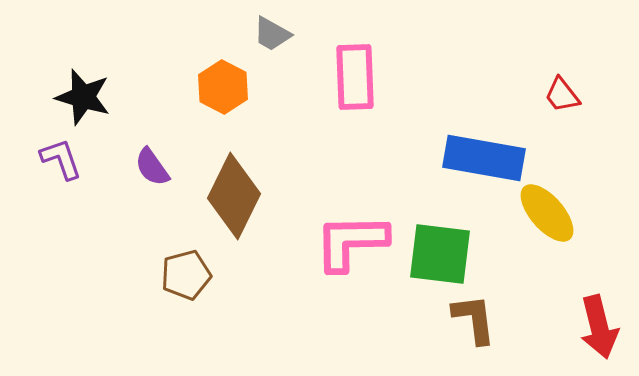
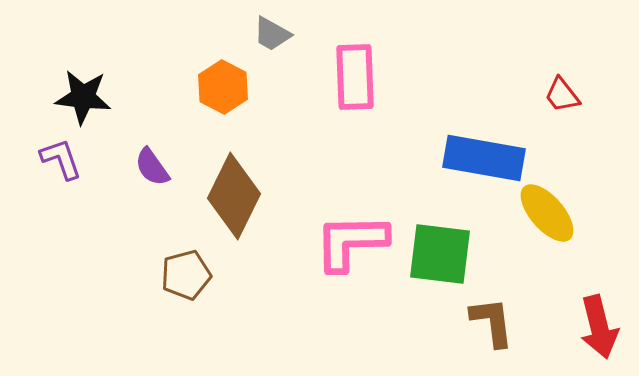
black star: rotated 10 degrees counterclockwise
brown L-shape: moved 18 px right, 3 px down
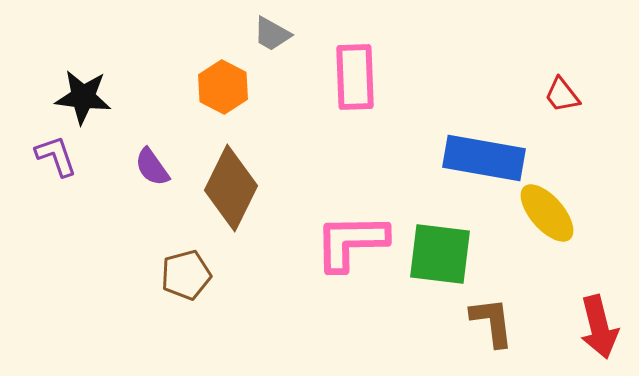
purple L-shape: moved 5 px left, 3 px up
brown diamond: moved 3 px left, 8 px up
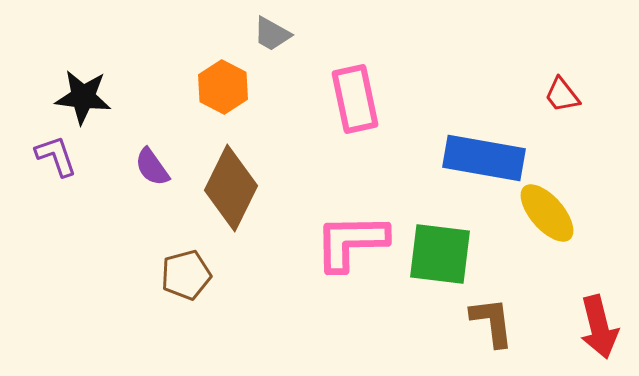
pink rectangle: moved 22 px down; rotated 10 degrees counterclockwise
